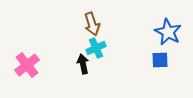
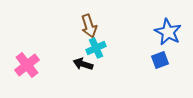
brown arrow: moved 3 px left, 2 px down
blue square: rotated 18 degrees counterclockwise
black arrow: rotated 60 degrees counterclockwise
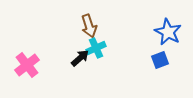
black arrow: moved 3 px left, 6 px up; rotated 120 degrees clockwise
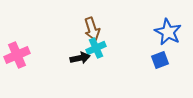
brown arrow: moved 3 px right, 3 px down
black arrow: rotated 30 degrees clockwise
pink cross: moved 10 px left, 10 px up; rotated 15 degrees clockwise
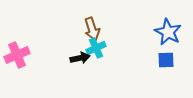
blue square: moved 6 px right; rotated 18 degrees clockwise
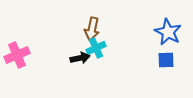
brown arrow: rotated 30 degrees clockwise
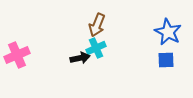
brown arrow: moved 5 px right, 4 px up; rotated 10 degrees clockwise
